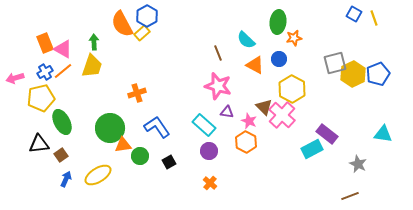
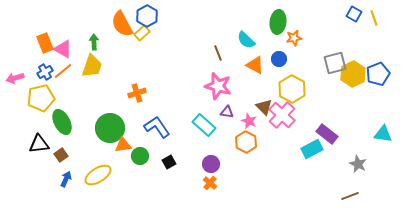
purple circle at (209, 151): moved 2 px right, 13 px down
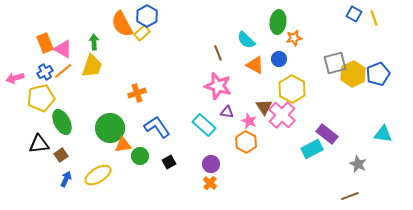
brown triangle at (264, 107): rotated 12 degrees clockwise
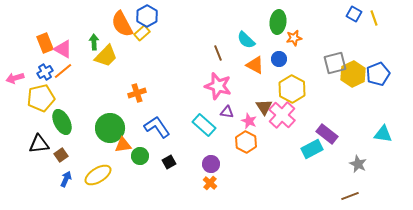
yellow trapezoid at (92, 66): moved 14 px right, 10 px up; rotated 25 degrees clockwise
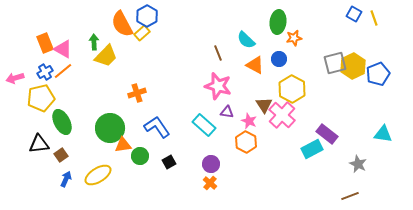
yellow hexagon at (353, 74): moved 8 px up
brown triangle at (264, 107): moved 2 px up
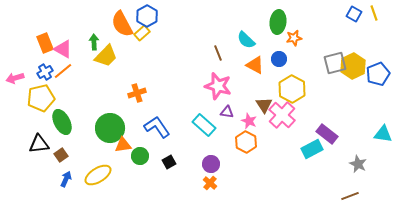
yellow line at (374, 18): moved 5 px up
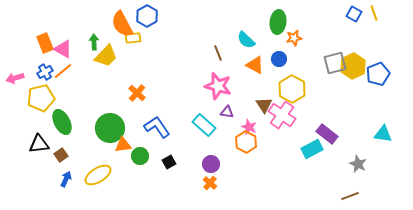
yellow rectangle at (142, 33): moved 9 px left, 5 px down; rotated 35 degrees clockwise
orange cross at (137, 93): rotated 30 degrees counterclockwise
pink cross at (282, 115): rotated 8 degrees counterclockwise
pink star at (249, 121): moved 6 px down
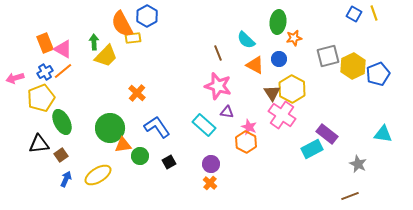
gray square at (335, 63): moved 7 px left, 7 px up
yellow pentagon at (41, 98): rotated 8 degrees counterclockwise
brown triangle at (264, 105): moved 8 px right, 12 px up
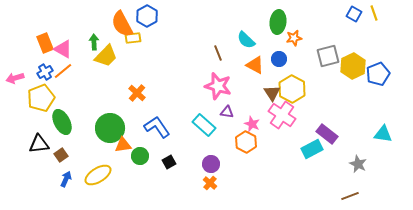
pink star at (249, 127): moved 3 px right, 3 px up
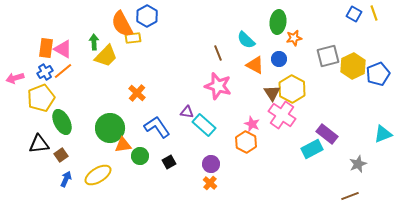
orange rectangle at (45, 43): moved 1 px right, 5 px down; rotated 30 degrees clockwise
purple triangle at (227, 112): moved 40 px left
cyan triangle at (383, 134): rotated 30 degrees counterclockwise
gray star at (358, 164): rotated 24 degrees clockwise
